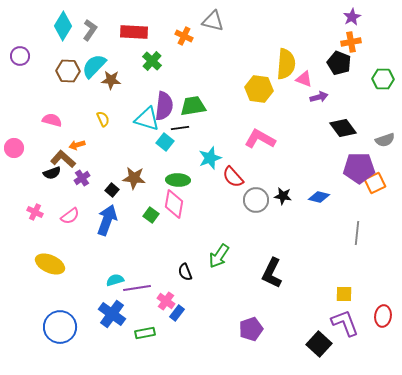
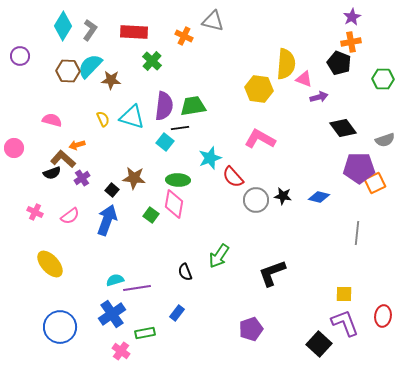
cyan semicircle at (94, 66): moved 4 px left
cyan triangle at (147, 119): moved 15 px left, 2 px up
yellow ellipse at (50, 264): rotated 24 degrees clockwise
black L-shape at (272, 273): rotated 44 degrees clockwise
pink cross at (166, 301): moved 45 px left, 50 px down
blue cross at (112, 314): rotated 20 degrees clockwise
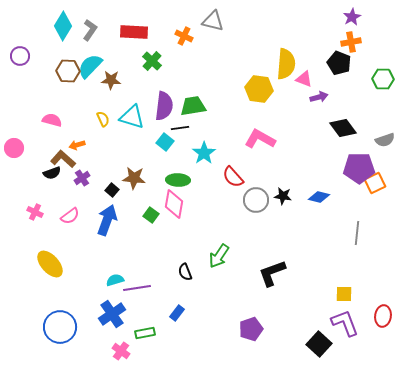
cyan star at (210, 158): moved 6 px left, 5 px up; rotated 15 degrees counterclockwise
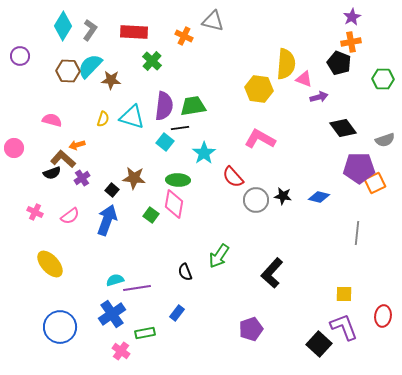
yellow semicircle at (103, 119): rotated 42 degrees clockwise
black L-shape at (272, 273): rotated 28 degrees counterclockwise
purple L-shape at (345, 323): moved 1 px left, 4 px down
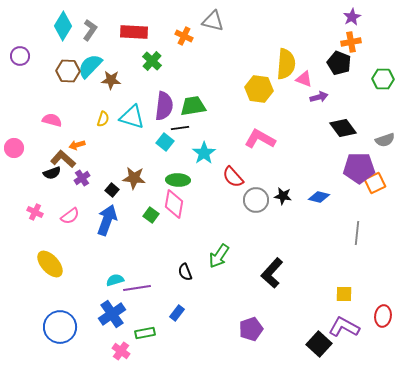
purple L-shape at (344, 327): rotated 40 degrees counterclockwise
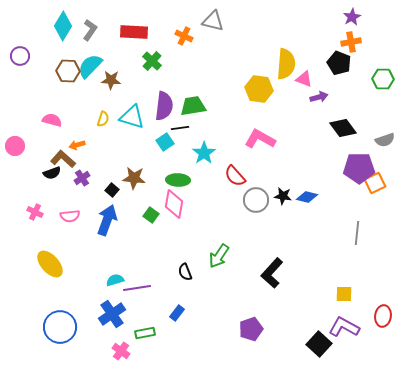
cyan square at (165, 142): rotated 18 degrees clockwise
pink circle at (14, 148): moved 1 px right, 2 px up
red semicircle at (233, 177): moved 2 px right, 1 px up
blue diamond at (319, 197): moved 12 px left
pink semicircle at (70, 216): rotated 30 degrees clockwise
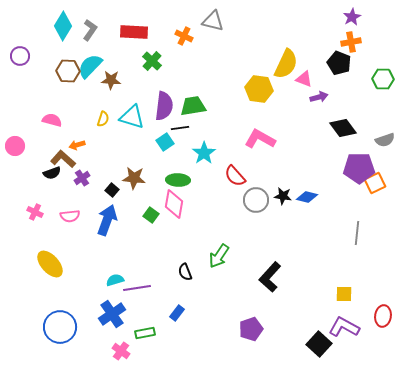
yellow semicircle at (286, 64): rotated 20 degrees clockwise
black L-shape at (272, 273): moved 2 px left, 4 px down
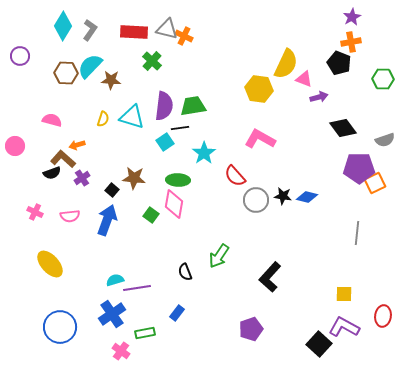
gray triangle at (213, 21): moved 46 px left, 8 px down
brown hexagon at (68, 71): moved 2 px left, 2 px down
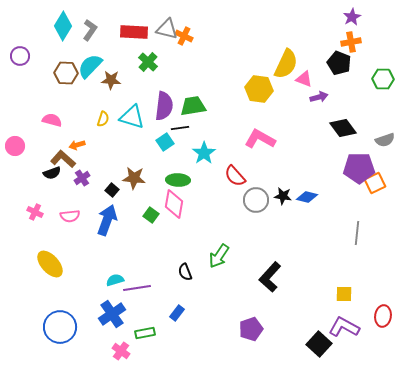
green cross at (152, 61): moved 4 px left, 1 px down
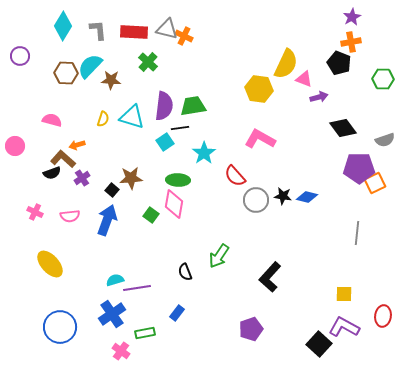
gray L-shape at (90, 30): moved 8 px right; rotated 40 degrees counterclockwise
brown star at (134, 178): moved 3 px left; rotated 10 degrees counterclockwise
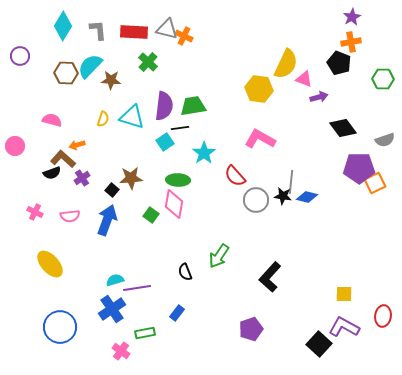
gray line at (357, 233): moved 66 px left, 51 px up
blue cross at (112, 314): moved 5 px up
